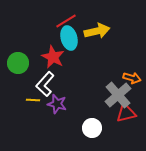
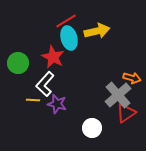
red triangle: rotated 20 degrees counterclockwise
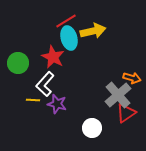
yellow arrow: moved 4 px left
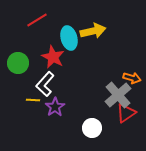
red line: moved 29 px left, 1 px up
purple star: moved 2 px left, 3 px down; rotated 24 degrees clockwise
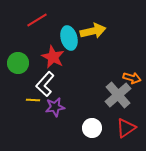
purple star: rotated 24 degrees clockwise
red triangle: moved 15 px down
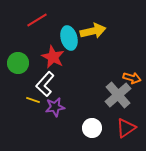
yellow line: rotated 16 degrees clockwise
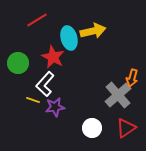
orange arrow: rotated 90 degrees clockwise
